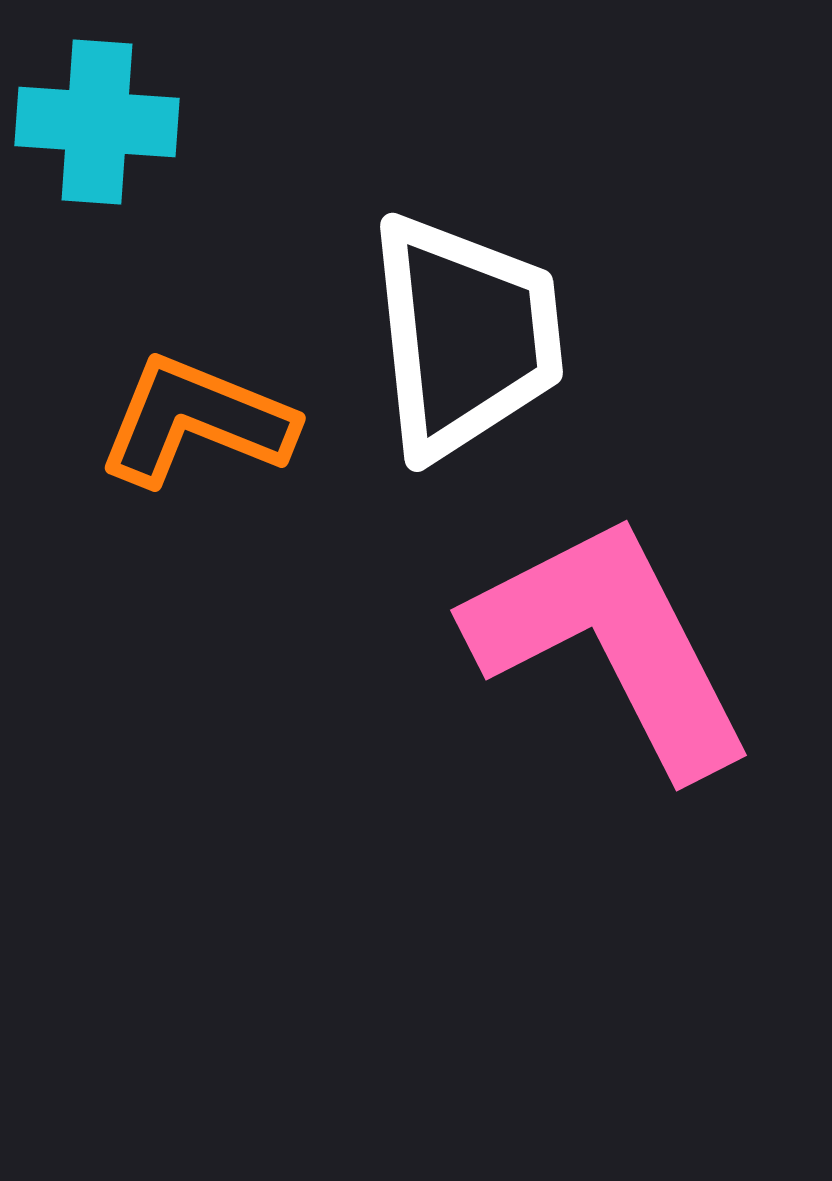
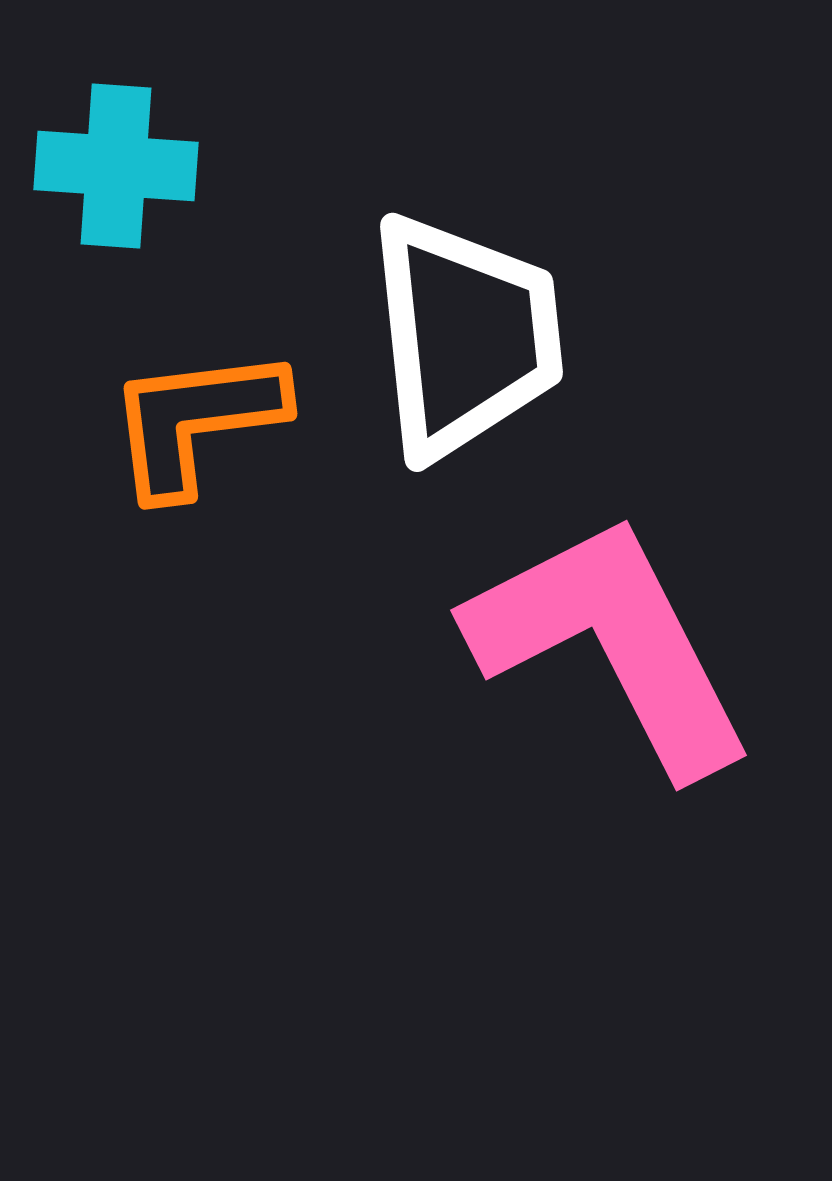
cyan cross: moved 19 px right, 44 px down
orange L-shape: rotated 29 degrees counterclockwise
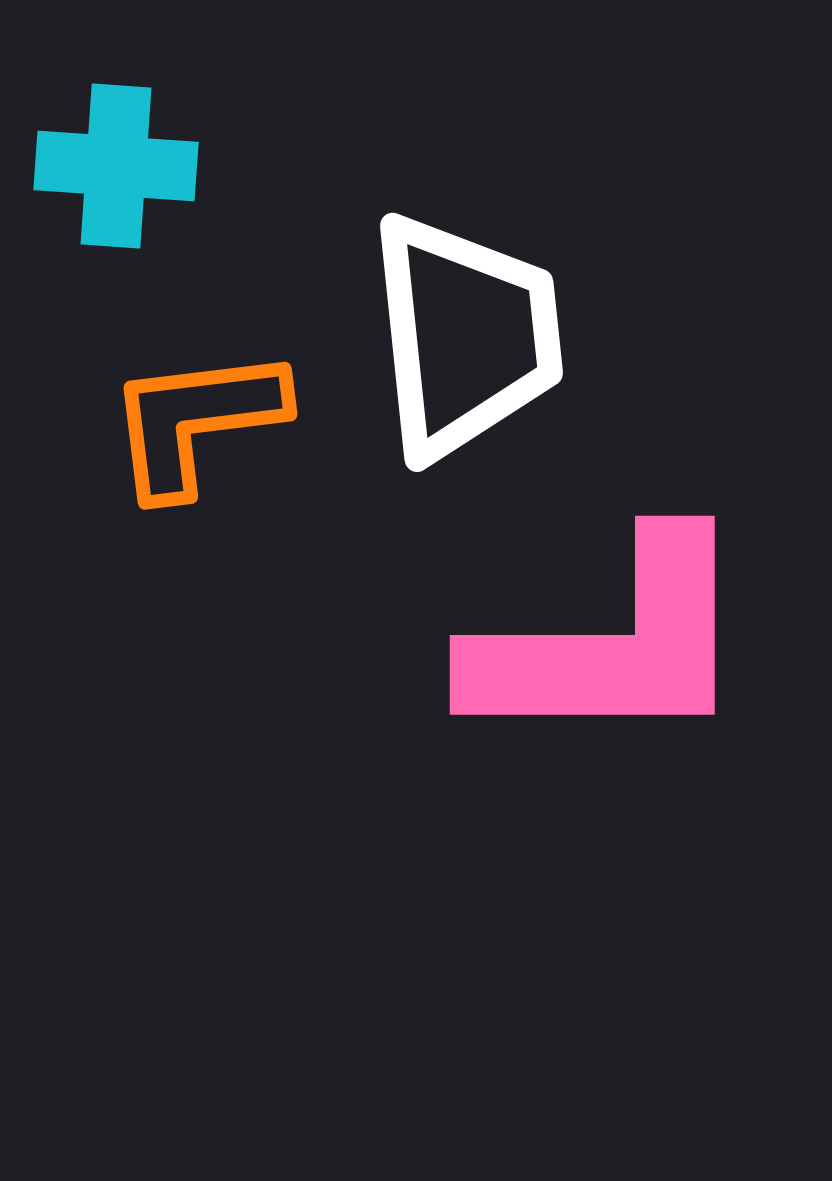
pink L-shape: rotated 117 degrees clockwise
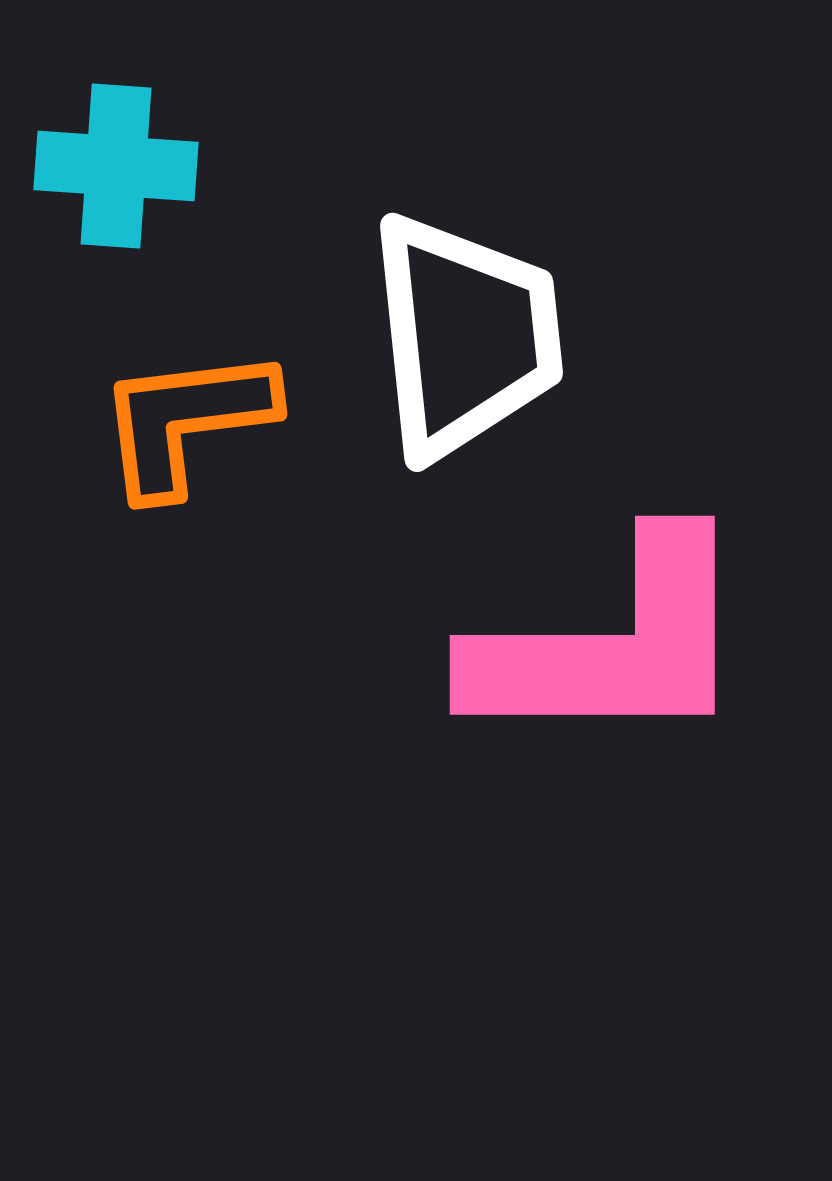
orange L-shape: moved 10 px left
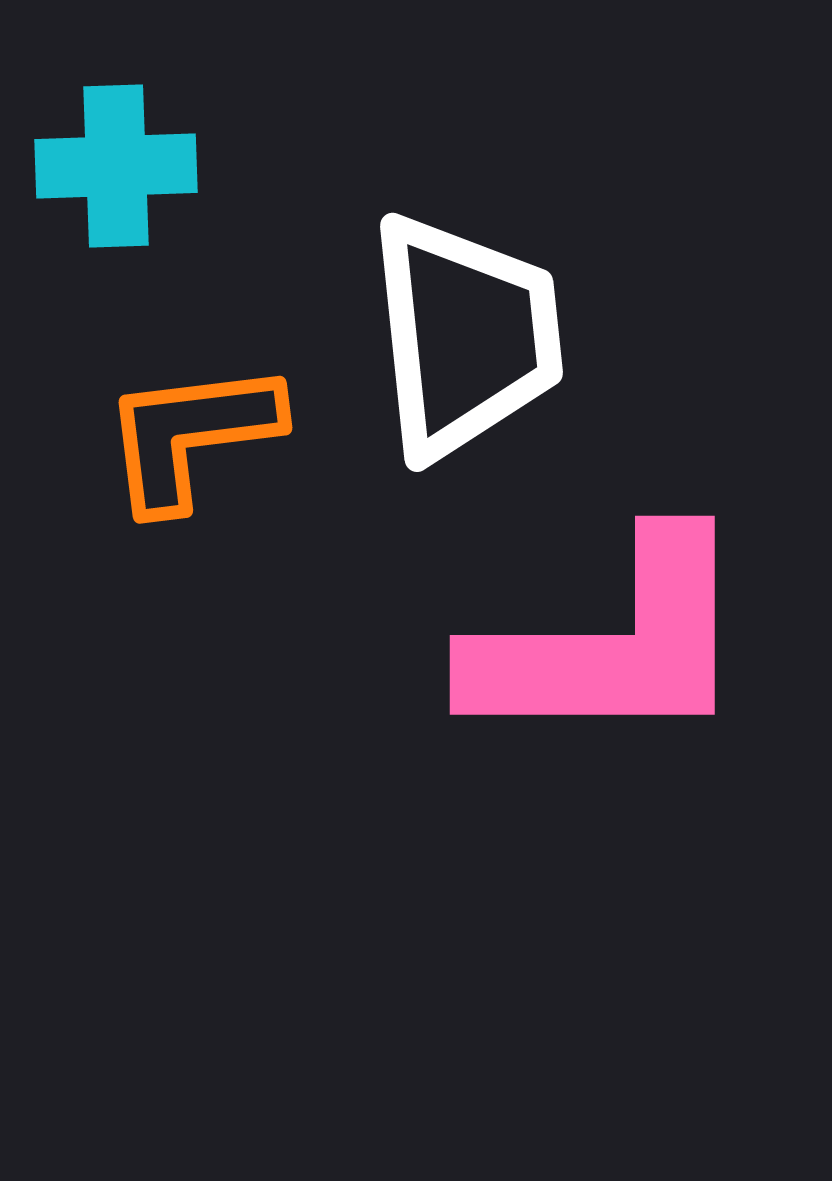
cyan cross: rotated 6 degrees counterclockwise
orange L-shape: moved 5 px right, 14 px down
